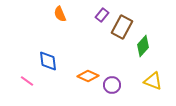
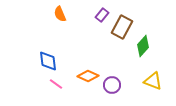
pink line: moved 29 px right, 3 px down
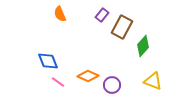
blue diamond: rotated 15 degrees counterclockwise
pink line: moved 2 px right, 2 px up
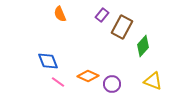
purple circle: moved 1 px up
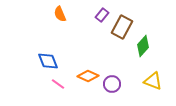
pink line: moved 2 px down
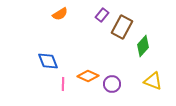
orange semicircle: rotated 98 degrees counterclockwise
pink line: moved 5 px right; rotated 56 degrees clockwise
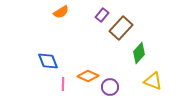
orange semicircle: moved 1 px right, 2 px up
brown rectangle: moved 1 px left, 1 px down; rotated 15 degrees clockwise
green diamond: moved 4 px left, 7 px down
purple circle: moved 2 px left, 3 px down
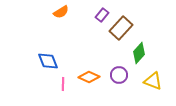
orange diamond: moved 1 px right, 1 px down
purple circle: moved 9 px right, 12 px up
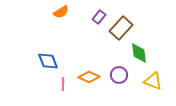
purple rectangle: moved 3 px left, 2 px down
green diamond: rotated 50 degrees counterclockwise
